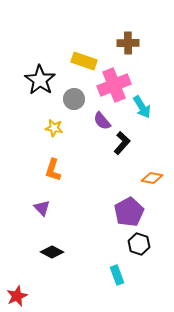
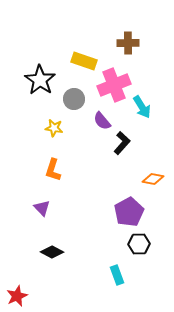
orange diamond: moved 1 px right, 1 px down
black hexagon: rotated 20 degrees counterclockwise
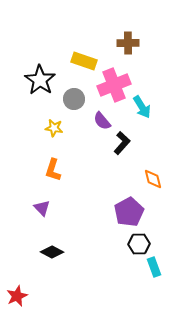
orange diamond: rotated 65 degrees clockwise
cyan rectangle: moved 37 px right, 8 px up
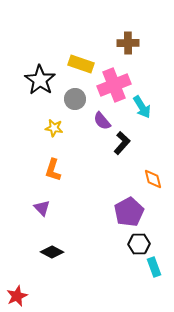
yellow rectangle: moved 3 px left, 3 px down
gray circle: moved 1 px right
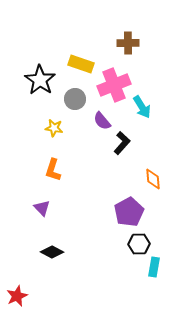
orange diamond: rotated 10 degrees clockwise
cyan rectangle: rotated 30 degrees clockwise
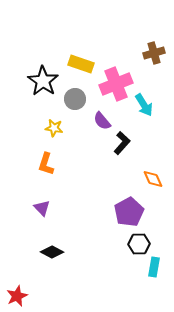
brown cross: moved 26 px right, 10 px down; rotated 15 degrees counterclockwise
black star: moved 3 px right, 1 px down
pink cross: moved 2 px right, 1 px up
cyan arrow: moved 2 px right, 2 px up
orange L-shape: moved 7 px left, 6 px up
orange diamond: rotated 20 degrees counterclockwise
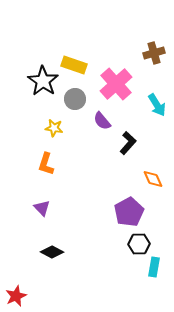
yellow rectangle: moved 7 px left, 1 px down
pink cross: rotated 20 degrees counterclockwise
cyan arrow: moved 13 px right
black L-shape: moved 6 px right
red star: moved 1 px left
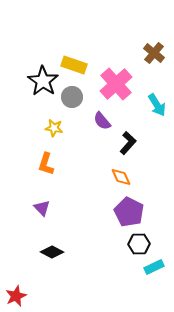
brown cross: rotated 35 degrees counterclockwise
gray circle: moved 3 px left, 2 px up
orange diamond: moved 32 px left, 2 px up
purple pentagon: rotated 16 degrees counterclockwise
cyan rectangle: rotated 54 degrees clockwise
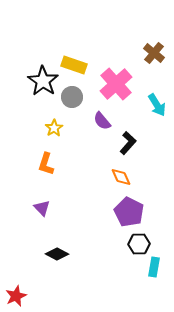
yellow star: rotated 30 degrees clockwise
black diamond: moved 5 px right, 2 px down
cyan rectangle: rotated 54 degrees counterclockwise
